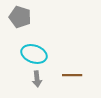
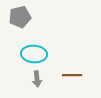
gray pentagon: rotated 30 degrees counterclockwise
cyan ellipse: rotated 15 degrees counterclockwise
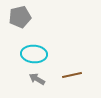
brown line: rotated 12 degrees counterclockwise
gray arrow: rotated 126 degrees clockwise
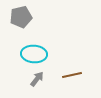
gray pentagon: moved 1 px right
gray arrow: rotated 98 degrees clockwise
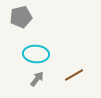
cyan ellipse: moved 2 px right
brown line: moved 2 px right; rotated 18 degrees counterclockwise
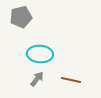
cyan ellipse: moved 4 px right
brown line: moved 3 px left, 5 px down; rotated 42 degrees clockwise
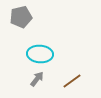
brown line: moved 1 px right, 1 px down; rotated 48 degrees counterclockwise
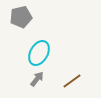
cyan ellipse: moved 1 px left, 1 px up; rotated 65 degrees counterclockwise
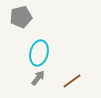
cyan ellipse: rotated 15 degrees counterclockwise
gray arrow: moved 1 px right, 1 px up
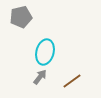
cyan ellipse: moved 6 px right, 1 px up
gray arrow: moved 2 px right, 1 px up
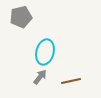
brown line: moved 1 px left; rotated 24 degrees clockwise
